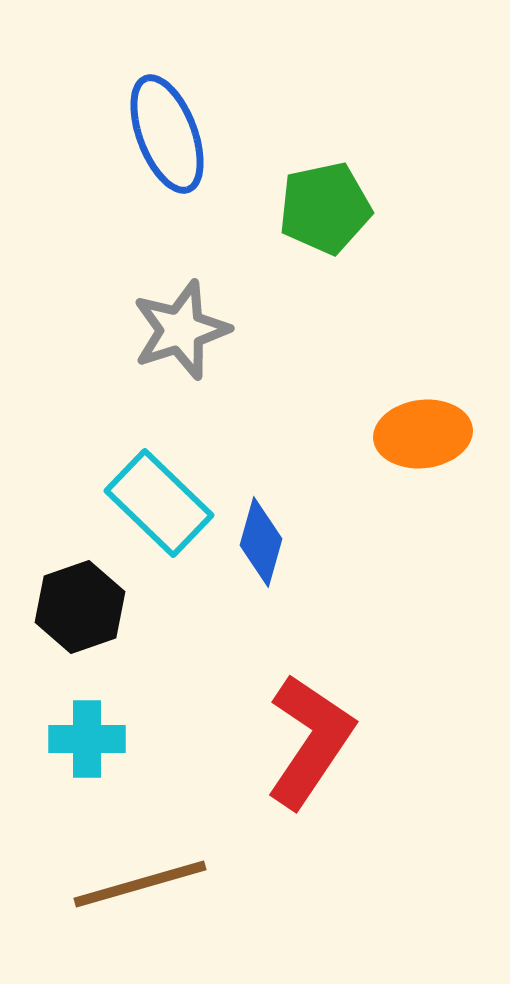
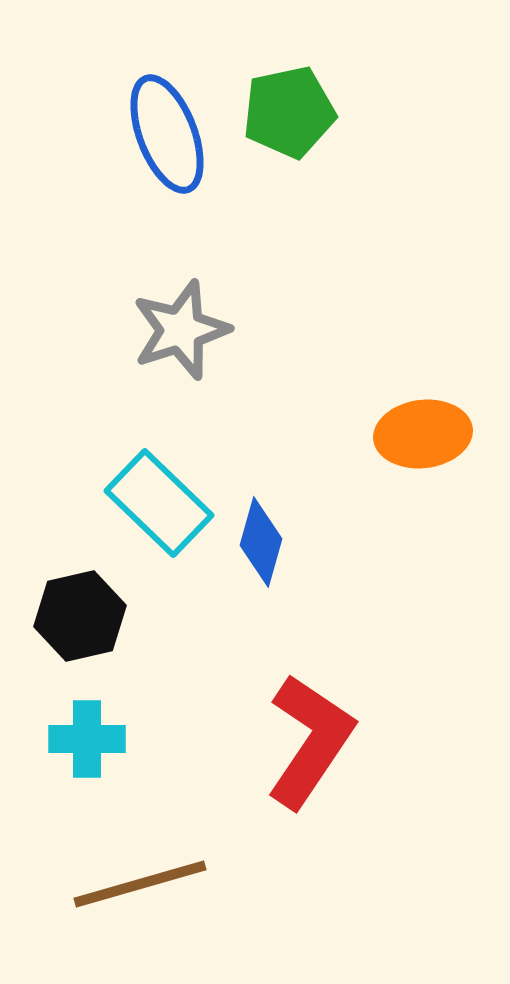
green pentagon: moved 36 px left, 96 px up
black hexagon: moved 9 px down; rotated 6 degrees clockwise
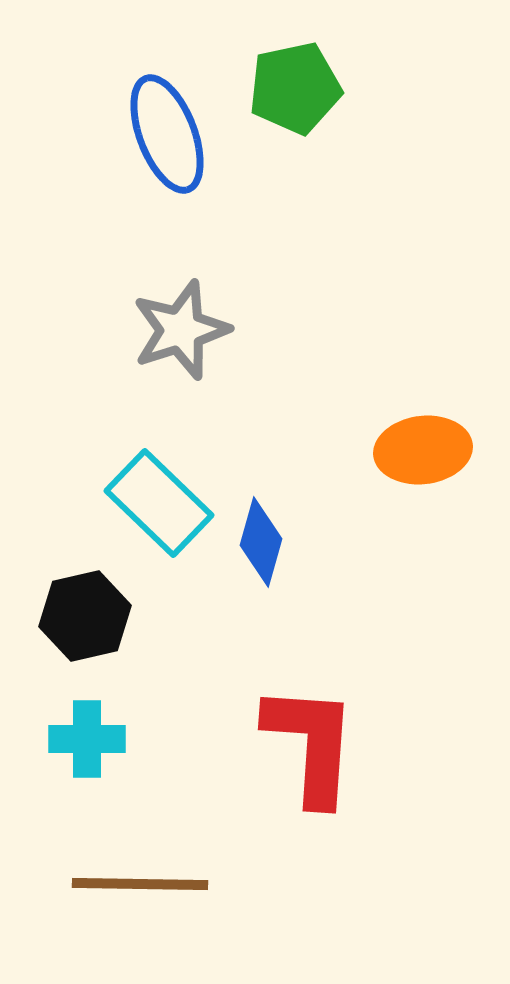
green pentagon: moved 6 px right, 24 px up
orange ellipse: moved 16 px down
black hexagon: moved 5 px right
red L-shape: moved 1 px right, 3 px down; rotated 30 degrees counterclockwise
brown line: rotated 17 degrees clockwise
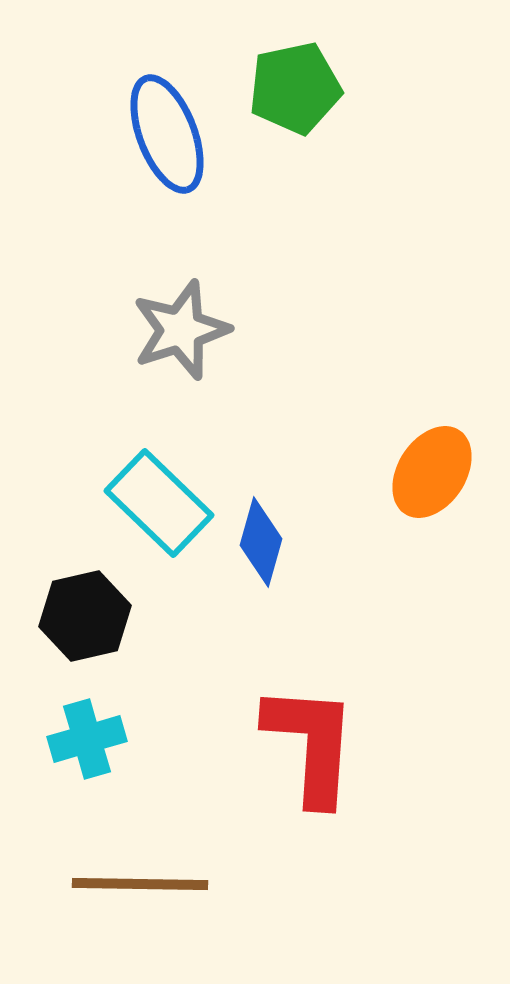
orange ellipse: moved 9 px right, 22 px down; rotated 50 degrees counterclockwise
cyan cross: rotated 16 degrees counterclockwise
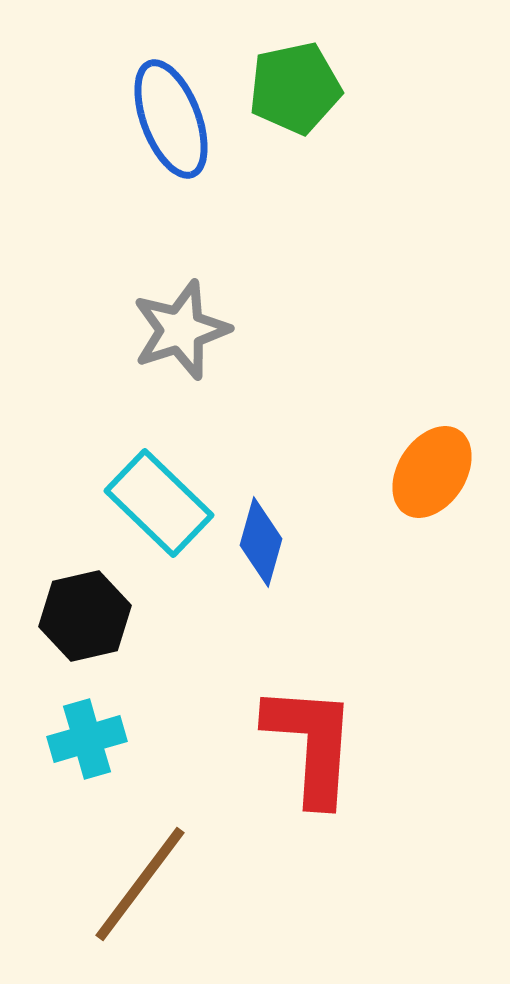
blue ellipse: moved 4 px right, 15 px up
brown line: rotated 54 degrees counterclockwise
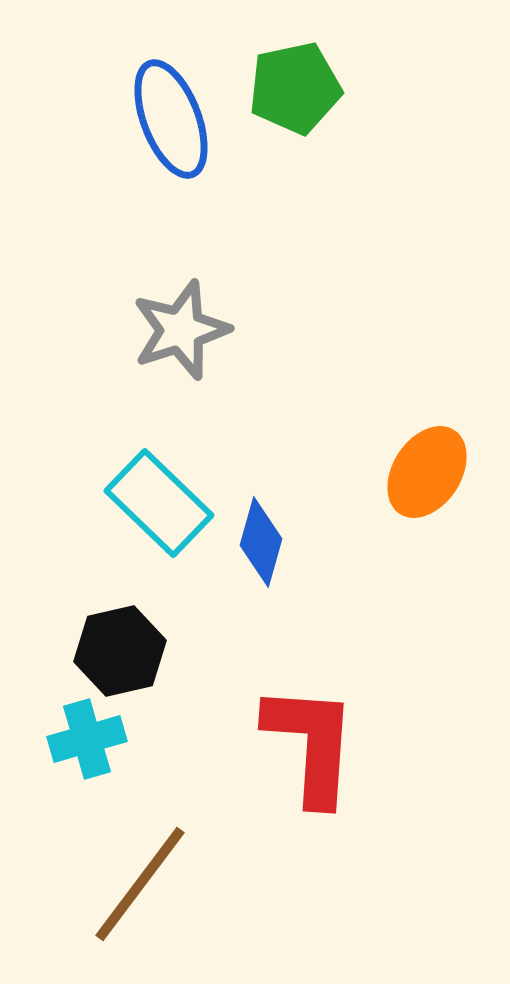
orange ellipse: moved 5 px left
black hexagon: moved 35 px right, 35 px down
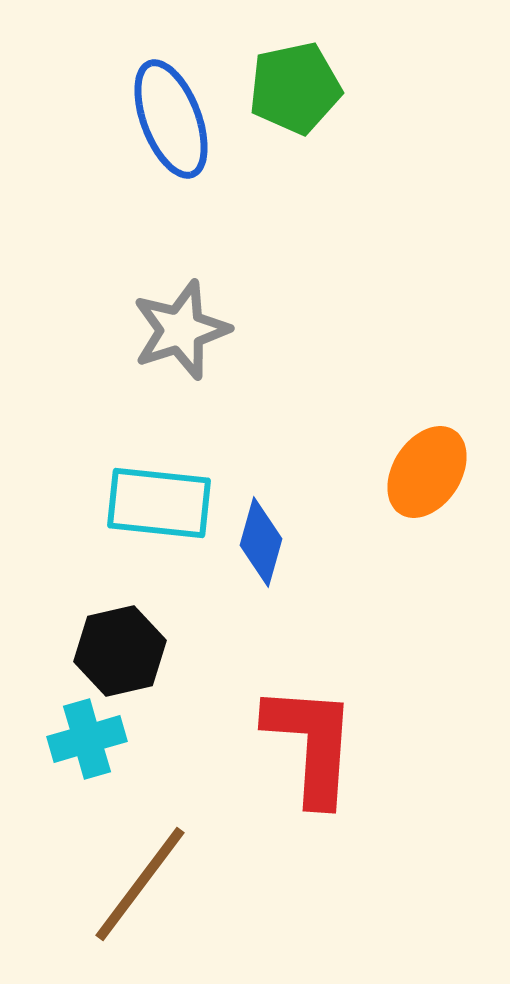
cyan rectangle: rotated 38 degrees counterclockwise
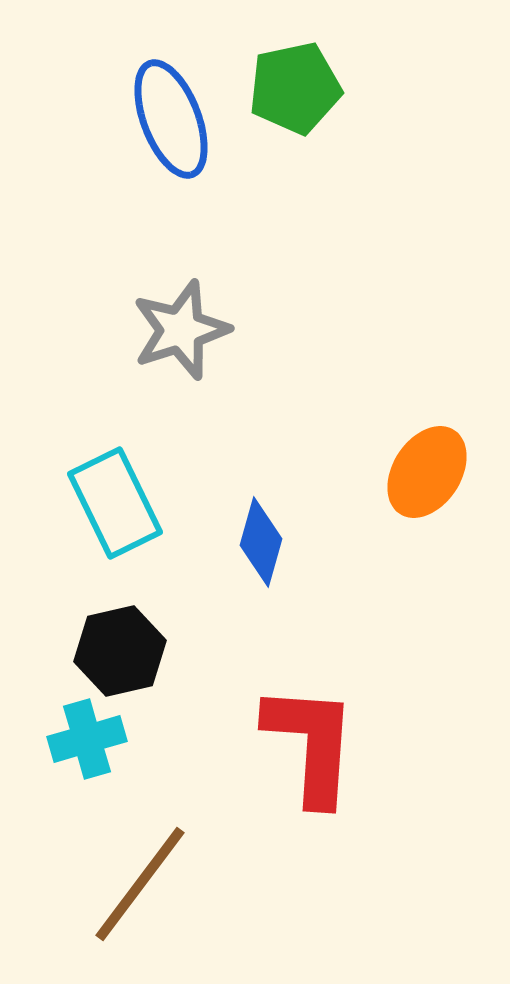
cyan rectangle: moved 44 px left; rotated 58 degrees clockwise
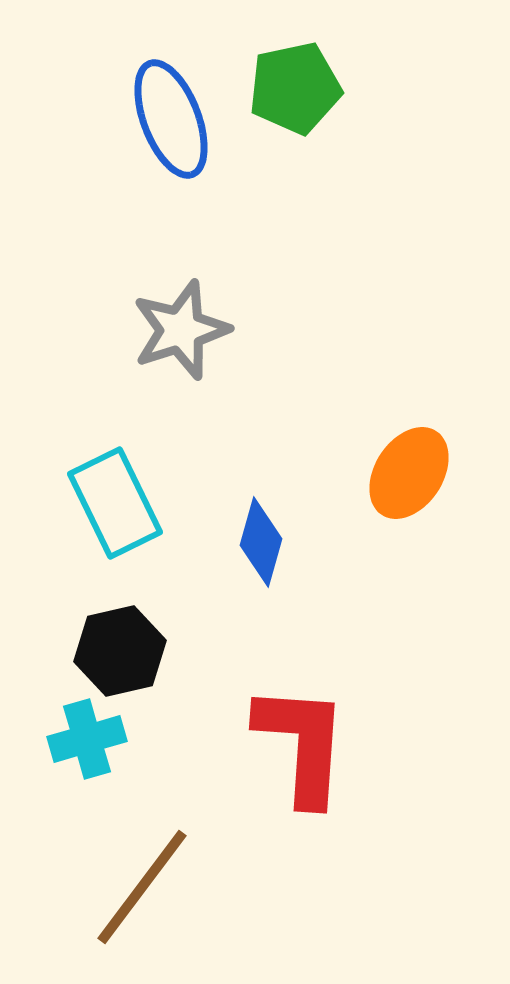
orange ellipse: moved 18 px left, 1 px down
red L-shape: moved 9 px left
brown line: moved 2 px right, 3 px down
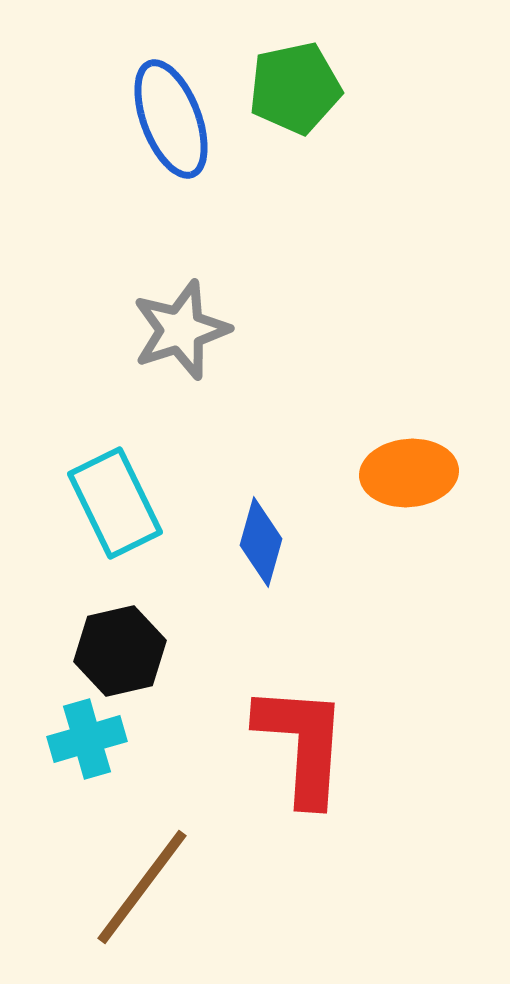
orange ellipse: rotated 52 degrees clockwise
